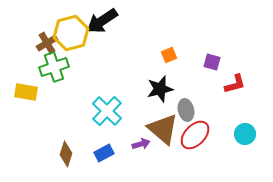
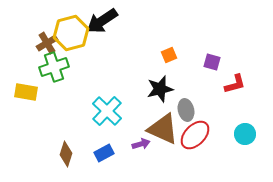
brown triangle: rotated 16 degrees counterclockwise
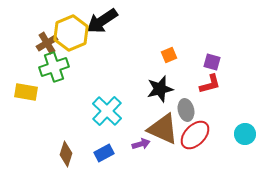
yellow hexagon: rotated 8 degrees counterclockwise
red L-shape: moved 25 px left
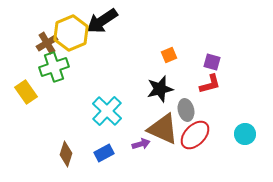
yellow rectangle: rotated 45 degrees clockwise
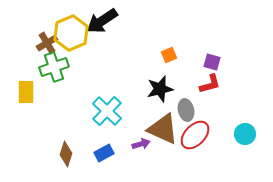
yellow rectangle: rotated 35 degrees clockwise
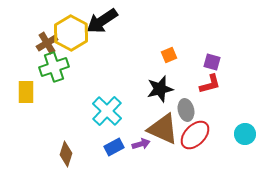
yellow hexagon: rotated 8 degrees counterclockwise
blue rectangle: moved 10 px right, 6 px up
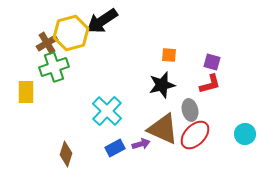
yellow hexagon: rotated 16 degrees clockwise
orange square: rotated 28 degrees clockwise
black star: moved 2 px right, 4 px up
gray ellipse: moved 4 px right
blue rectangle: moved 1 px right, 1 px down
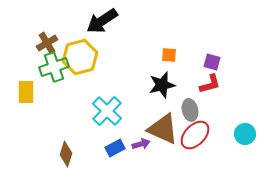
yellow hexagon: moved 9 px right, 24 px down
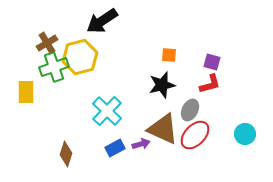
gray ellipse: rotated 40 degrees clockwise
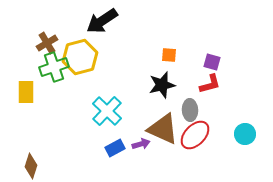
gray ellipse: rotated 30 degrees counterclockwise
brown diamond: moved 35 px left, 12 px down
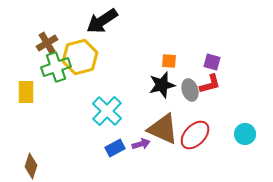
orange square: moved 6 px down
green cross: moved 2 px right
gray ellipse: moved 20 px up; rotated 15 degrees counterclockwise
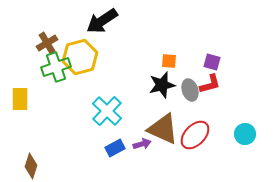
yellow rectangle: moved 6 px left, 7 px down
purple arrow: moved 1 px right
